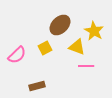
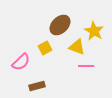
pink semicircle: moved 4 px right, 7 px down
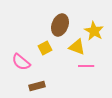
brown ellipse: rotated 25 degrees counterclockwise
pink semicircle: rotated 84 degrees clockwise
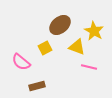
brown ellipse: rotated 30 degrees clockwise
pink line: moved 3 px right, 1 px down; rotated 14 degrees clockwise
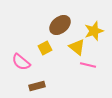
yellow star: rotated 24 degrees clockwise
yellow triangle: rotated 18 degrees clockwise
pink line: moved 1 px left, 2 px up
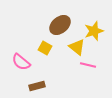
yellow square: rotated 32 degrees counterclockwise
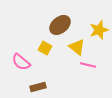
yellow star: moved 5 px right, 1 px up
brown rectangle: moved 1 px right, 1 px down
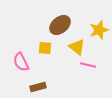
yellow square: rotated 24 degrees counterclockwise
pink semicircle: rotated 24 degrees clockwise
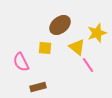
yellow star: moved 2 px left, 3 px down
pink line: rotated 42 degrees clockwise
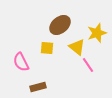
yellow square: moved 2 px right
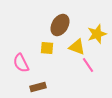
brown ellipse: rotated 20 degrees counterclockwise
yellow star: moved 1 px down
yellow triangle: rotated 18 degrees counterclockwise
pink semicircle: moved 1 px down
